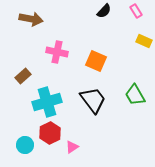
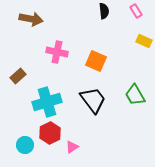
black semicircle: rotated 49 degrees counterclockwise
brown rectangle: moved 5 px left
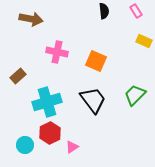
green trapezoid: rotated 75 degrees clockwise
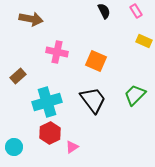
black semicircle: rotated 21 degrees counterclockwise
cyan circle: moved 11 px left, 2 px down
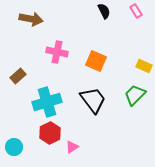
yellow rectangle: moved 25 px down
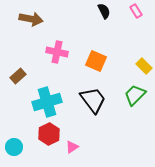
yellow rectangle: rotated 21 degrees clockwise
red hexagon: moved 1 px left, 1 px down
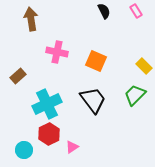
brown arrow: rotated 110 degrees counterclockwise
cyan cross: moved 2 px down; rotated 8 degrees counterclockwise
cyan circle: moved 10 px right, 3 px down
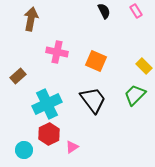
brown arrow: rotated 20 degrees clockwise
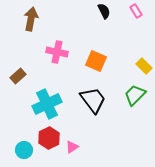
red hexagon: moved 4 px down
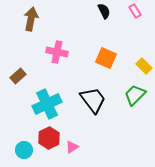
pink rectangle: moved 1 px left
orange square: moved 10 px right, 3 px up
